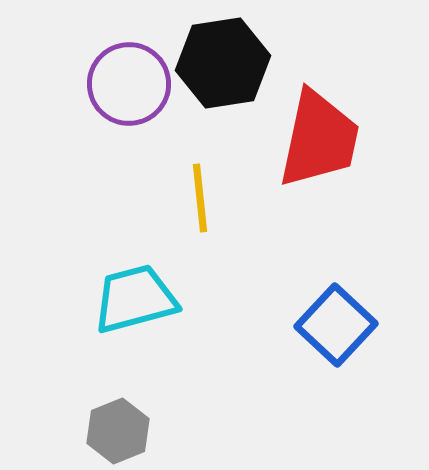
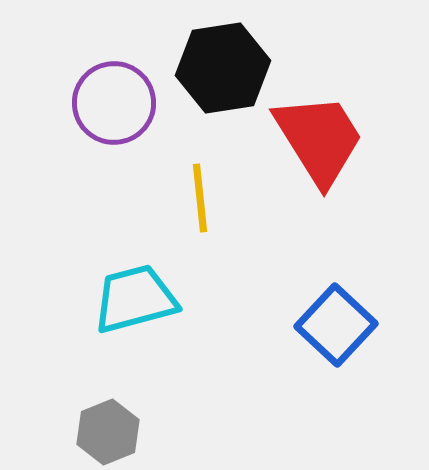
black hexagon: moved 5 px down
purple circle: moved 15 px left, 19 px down
red trapezoid: rotated 44 degrees counterclockwise
gray hexagon: moved 10 px left, 1 px down
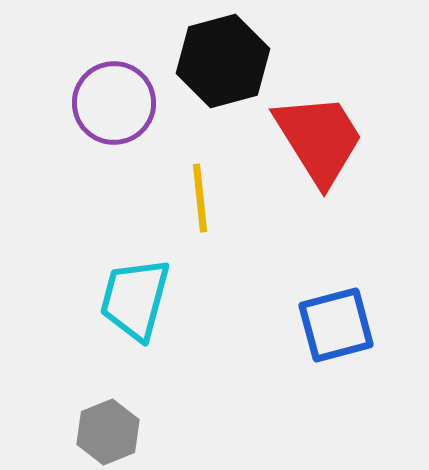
black hexagon: moved 7 px up; rotated 6 degrees counterclockwise
cyan trapezoid: rotated 60 degrees counterclockwise
blue square: rotated 32 degrees clockwise
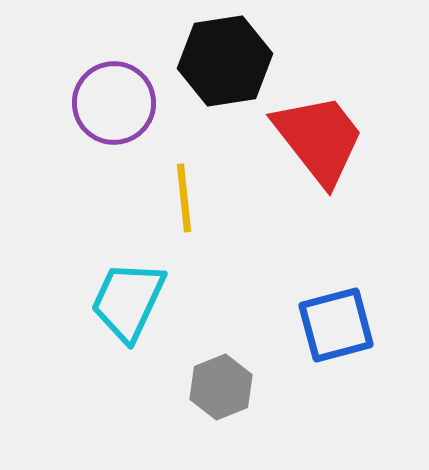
black hexagon: moved 2 px right; rotated 6 degrees clockwise
red trapezoid: rotated 6 degrees counterclockwise
yellow line: moved 16 px left
cyan trapezoid: moved 7 px left, 2 px down; rotated 10 degrees clockwise
gray hexagon: moved 113 px right, 45 px up
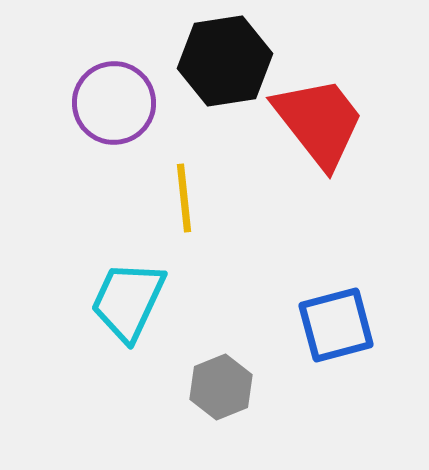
red trapezoid: moved 17 px up
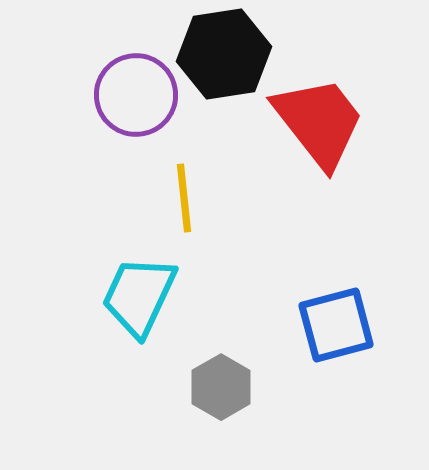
black hexagon: moved 1 px left, 7 px up
purple circle: moved 22 px right, 8 px up
cyan trapezoid: moved 11 px right, 5 px up
gray hexagon: rotated 8 degrees counterclockwise
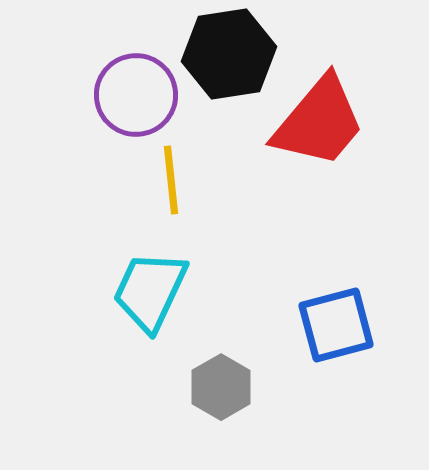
black hexagon: moved 5 px right
red trapezoid: rotated 78 degrees clockwise
yellow line: moved 13 px left, 18 px up
cyan trapezoid: moved 11 px right, 5 px up
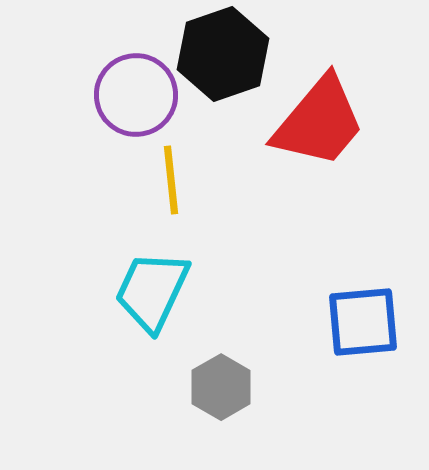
black hexagon: moved 6 px left; rotated 10 degrees counterclockwise
cyan trapezoid: moved 2 px right
blue square: moved 27 px right, 3 px up; rotated 10 degrees clockwise
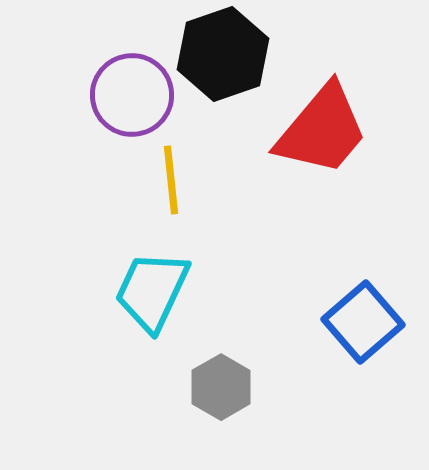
purple circle: moved 4 px left
red trapezoid: moved 3 px right, 8 px down
blue square: rotated 36 degrees counterclockwise
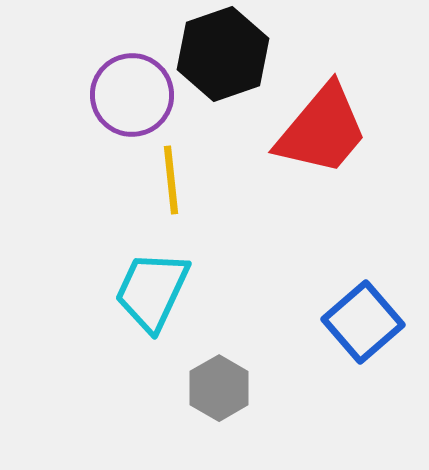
gray hexagon: moved 2 px left, 1 px down
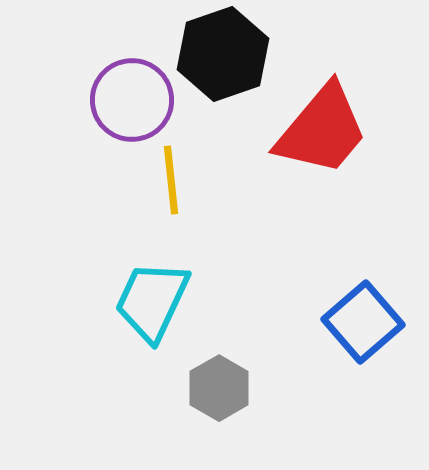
purple circle: moved 5 px down
cyan trapezoid: moved 10 px down
